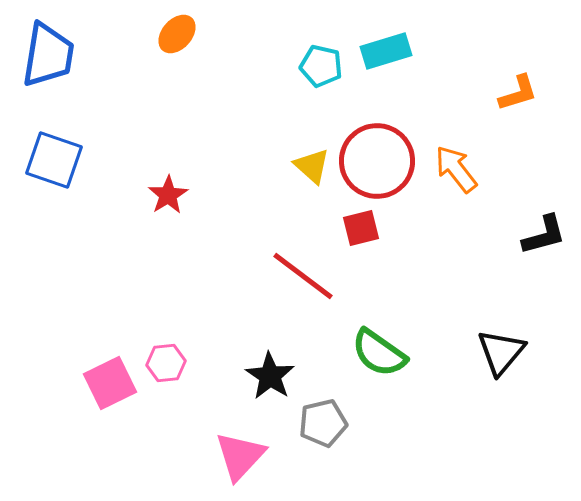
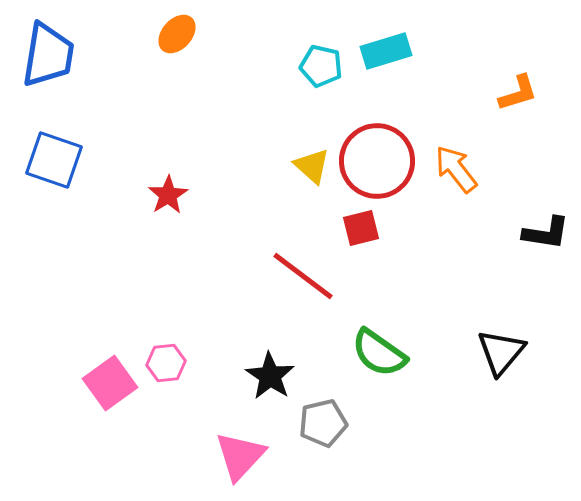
black L-shape: moved 2 px right, 2 px up; rotated 24 degrees clockwise
pink square: rotated 10 degrees counterclockwise
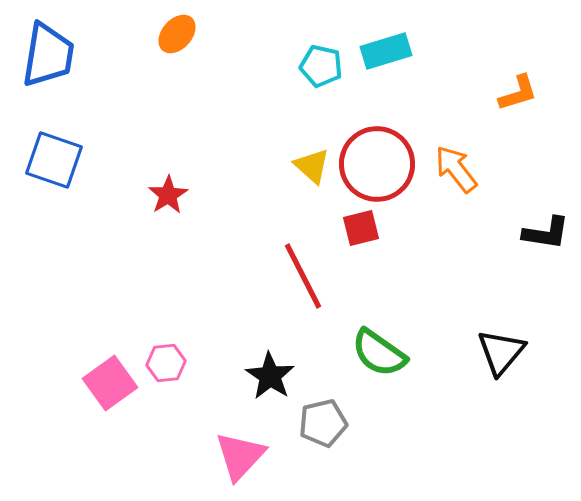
red circle: moved 3 px down
red line: rotated 26 degrees clockwise
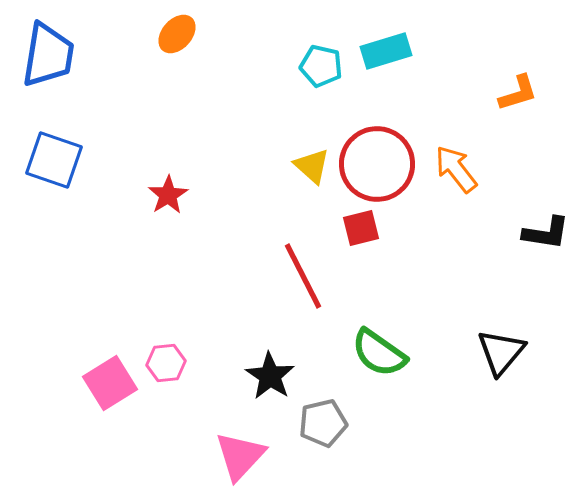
pink square: rotated 4 degrees clockwise
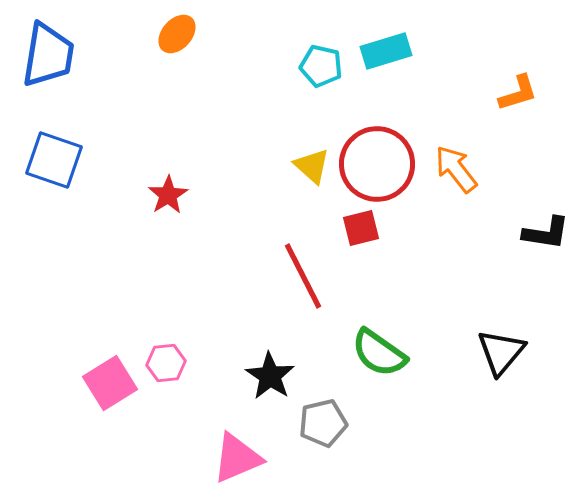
pink triangle: moved 3 px left, 2 px down; rotated 24 degrees clockwise
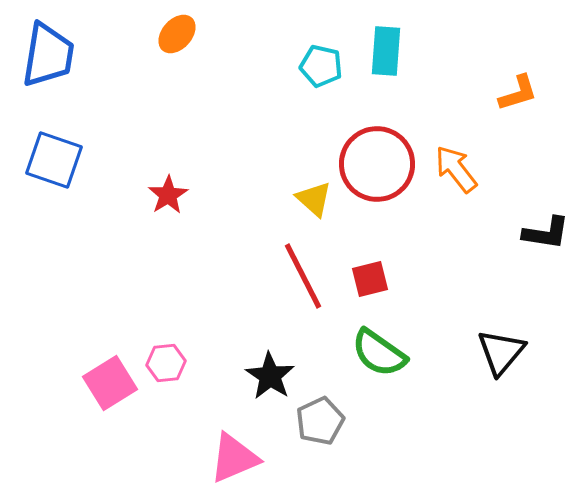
cyan rectangle: rotated 69 degrees counterclockwise
yellow triangle: moved 2 px right, 33 px down
red square: moved 9 px right, 51 px down
gray pentagon: moved 3 px left, 2 px up; rotated 12 degrees counterclockwise
pink triangle: moved 3 px left
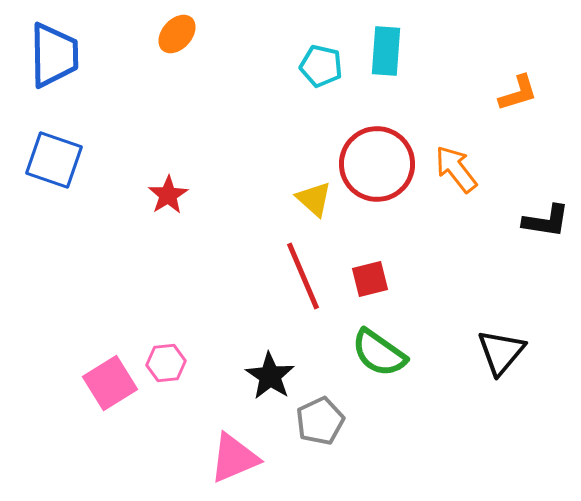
blue trapezoid: moved 6 px right; rotated 10 degrees counterclockwise
black L-shape: moved 12 px up
red line: rotated 4 degrees clockwise
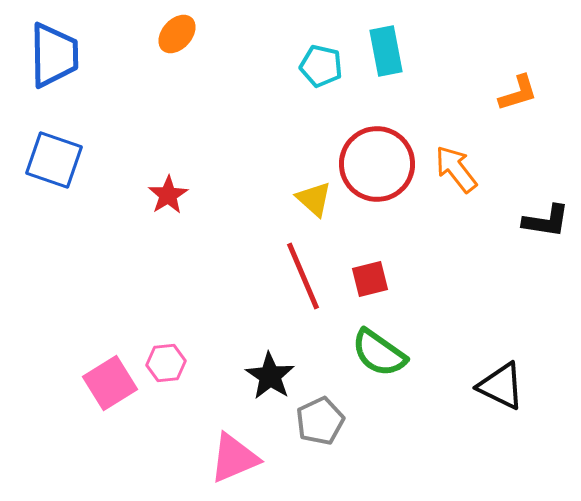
cyan rectangle: rotated 15 degrees counterclockwise
black triangle: moved 34 px down; rotated 44 degrees counterclockwise
